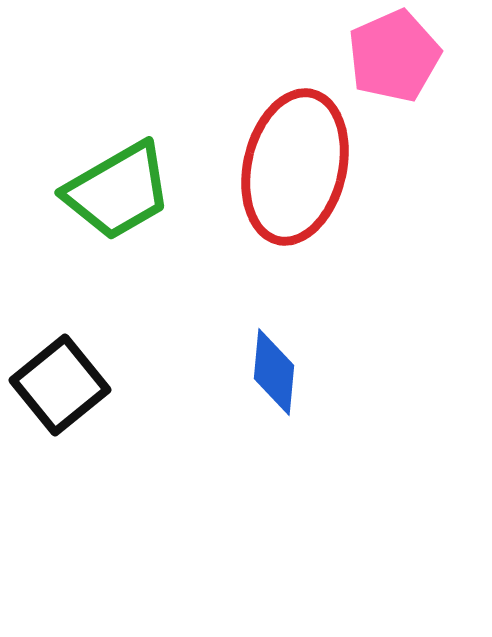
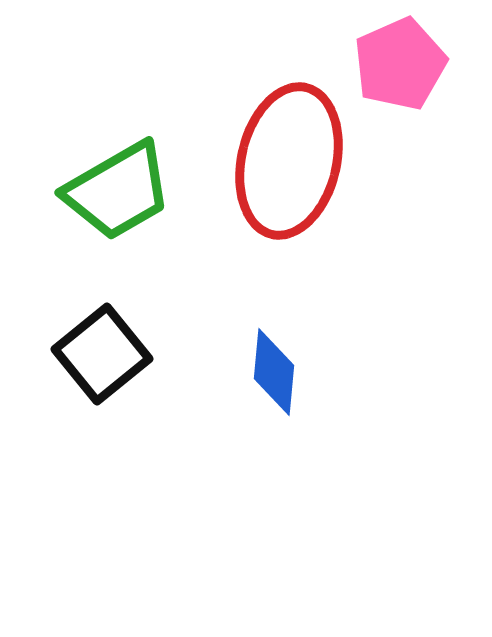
pink pentagon: moved 6 px right, 8 px down
red ellipse: moved 6 px left, 6 px up
black square: moved 42 px right, 31 px up
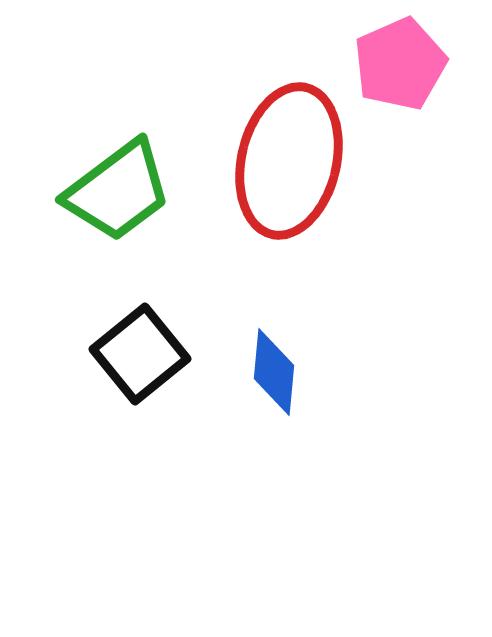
green trapezoid: rotated 7 degrees counterclockwise
black square: moved 38 px right
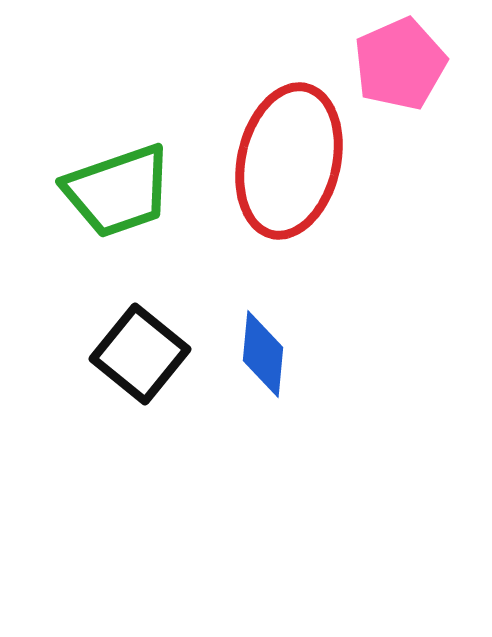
green trapezoid: rotated 18 degrees clockwise
black square: rotated 12 degrees counterclockwise
blue diamond: moved 11 px left, 18 px up
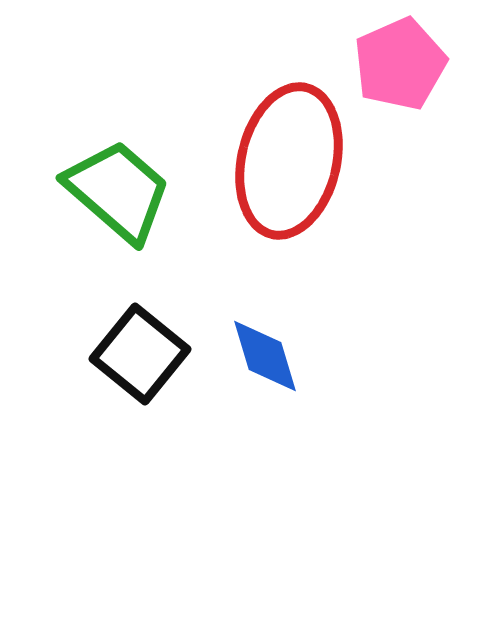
green trapezoid: rotated 120 degrees counterclockwise
blue diamond: moved 2 px right, 2 px down; rotated 22 degrees counterclockwise
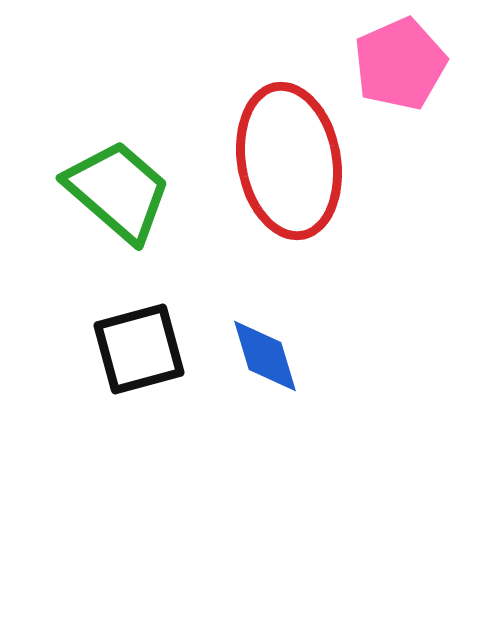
red ellipse: rotated 23 degrees counterclockwise
black square: moved 1 px left, 5 px up; rotated 36 degrees clockwise
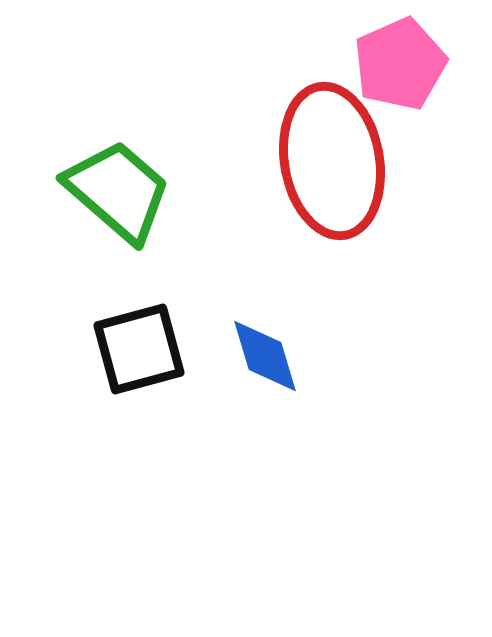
red ellipse: moved 43 px right
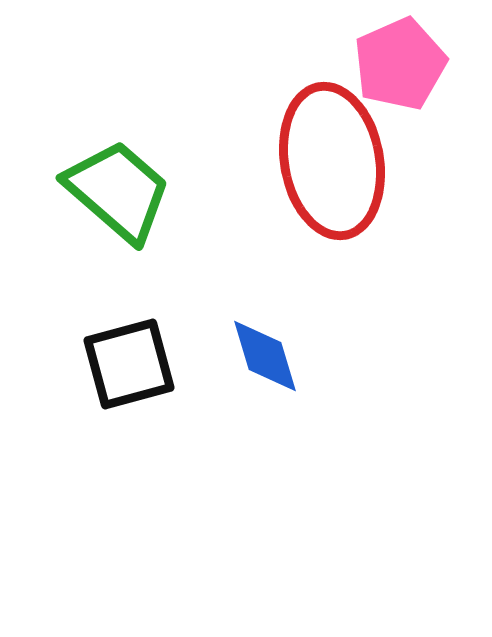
black square: moved 10 px left, 15 px down
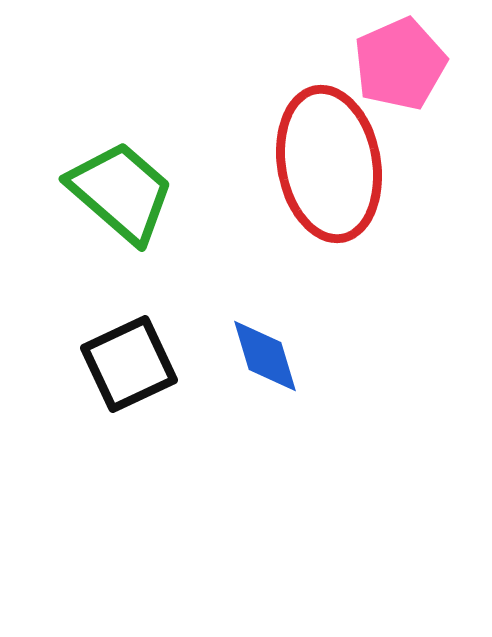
red ellipse: moved 3 px left, 3 px down
green trapezoid: moved 3 px right, 1 px down
black square: rotated 10 degrees counterclockwise
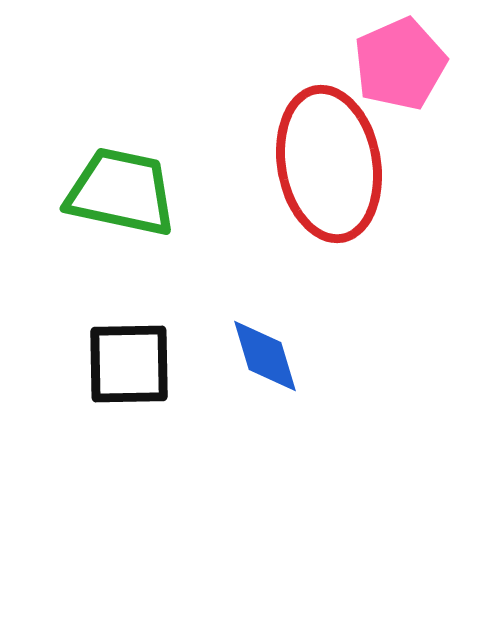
green trapezoid: rotated 29 degrees counterclockwise
black square: rotated 24 degrees clockwise
